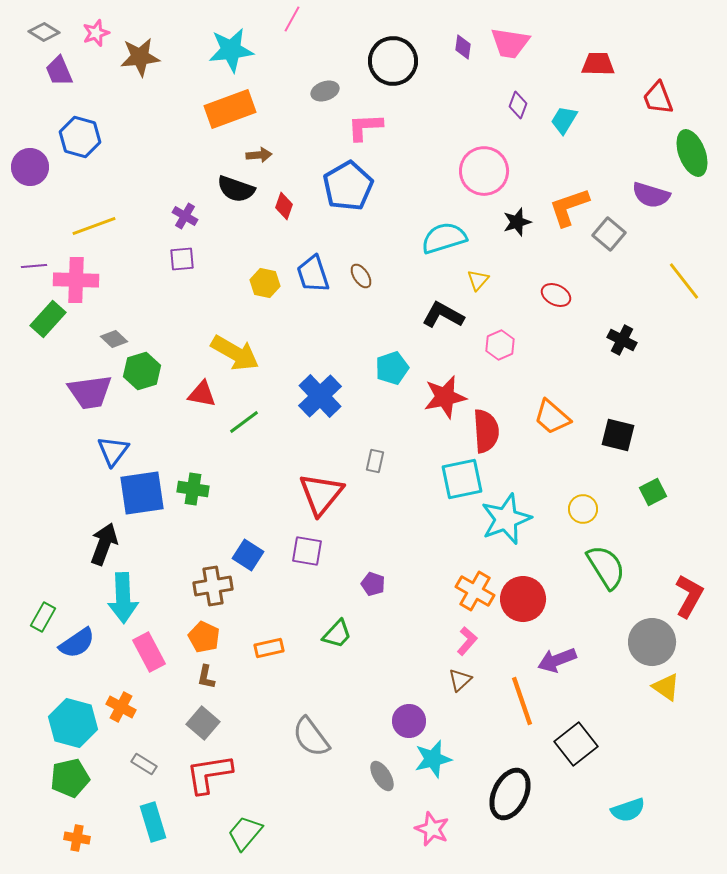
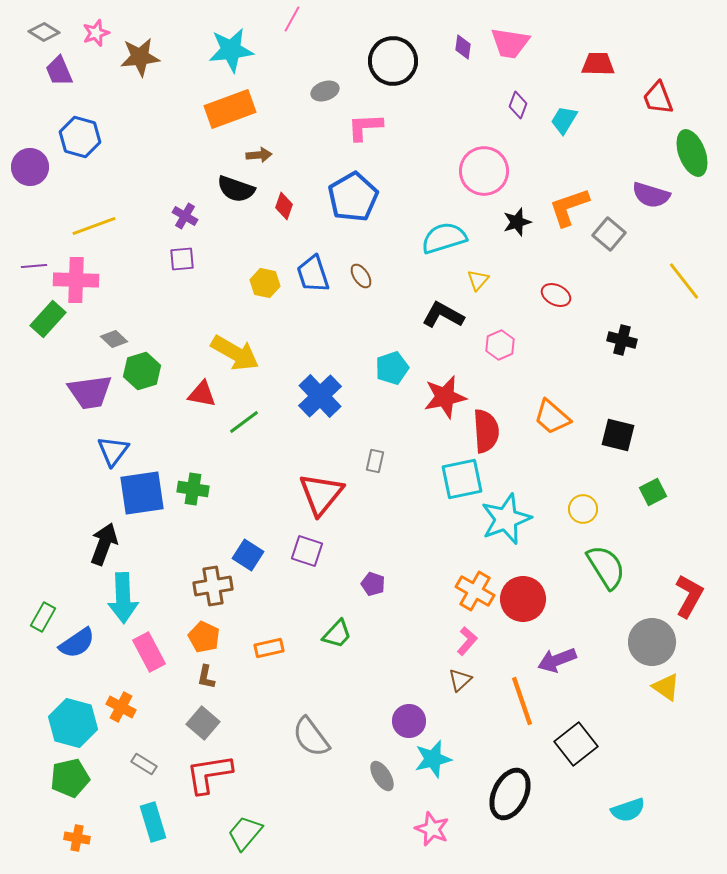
blue pentagon at (348, 186): moved 5 px right, 11 px down
black cross at (622, 340): rotated 12 degrees counterclockwise
purple square at (307, 551): rotated 8 degrees clockwise
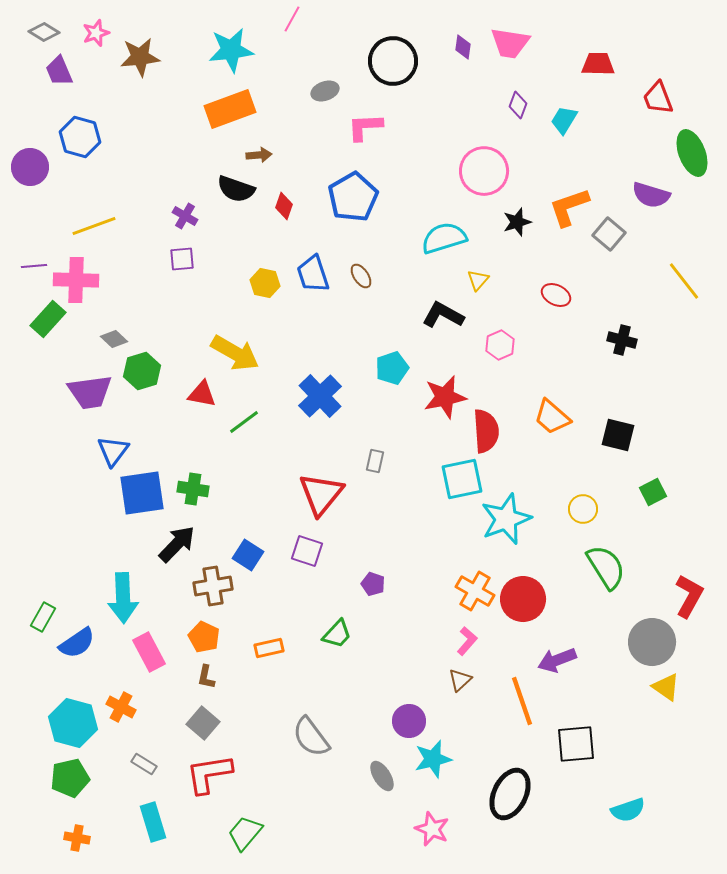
black arrow at (104, 544): moved 73 px right; rotated 24 degrees clockwise
black square at (576, 744): rotated 33 degrees clockwise
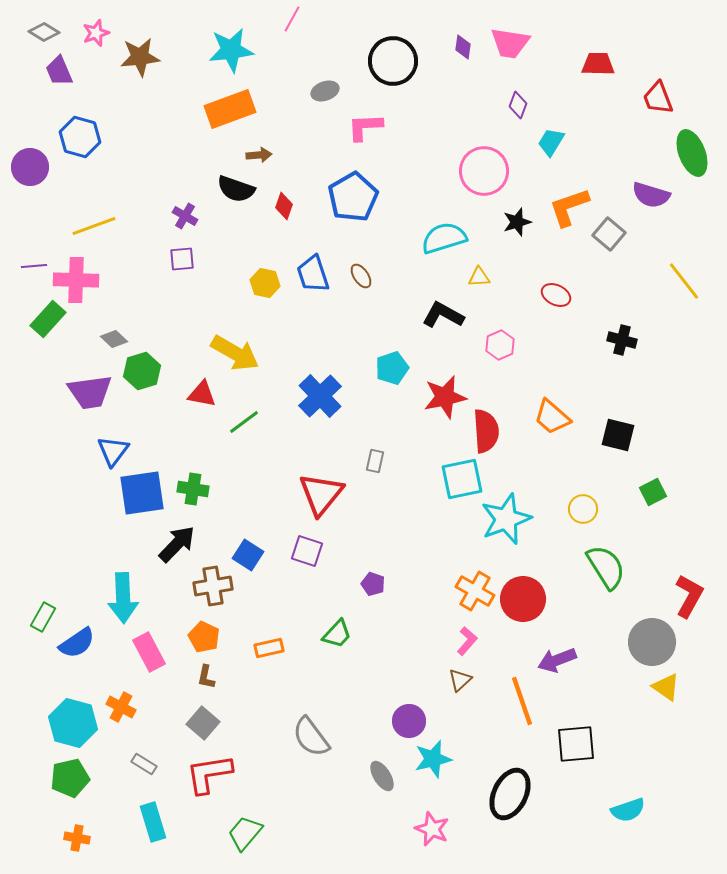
cyan trapezoid at (564, 120): moved 13 px left, 22 px down
yellow triangle at (478, 280): moved 1 px right, 3 px up; rotated 45 degrees clockwise
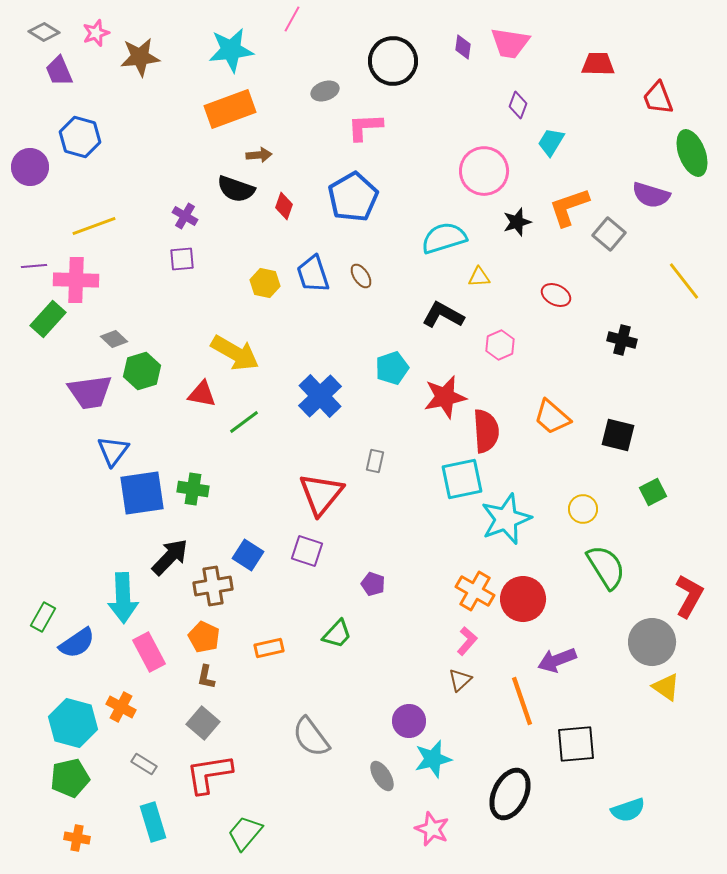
black arrow at (177, 544): moved 7 px left, 13 px down
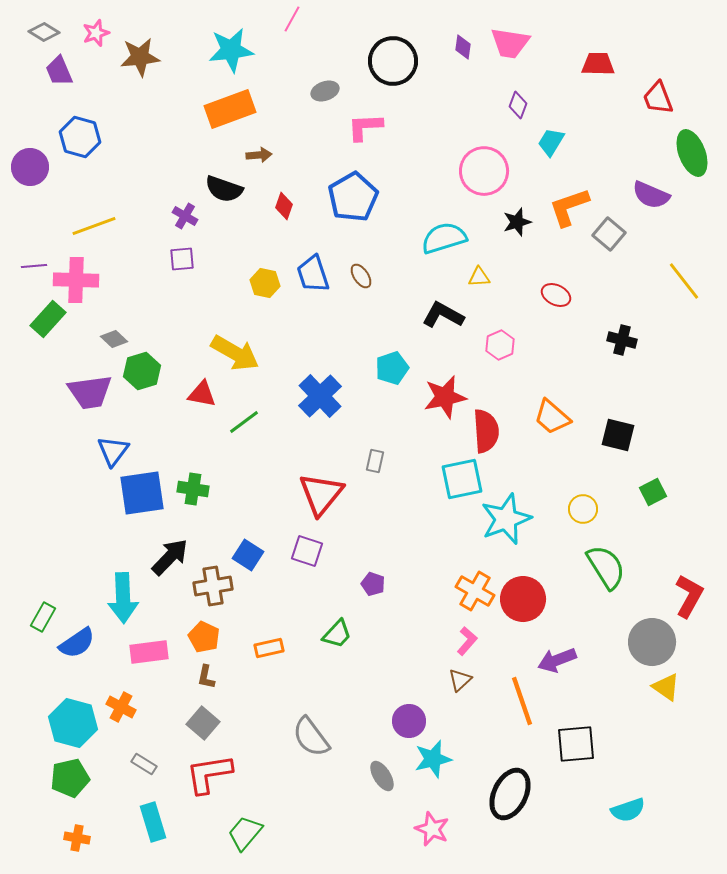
black semicircle at (236, 189): moved 12 px left
purple semicircle at (651, 195): rotated 6 degrees clockwise
pink rectangle at (149, 652): rotated 69 degrees counterclockwise
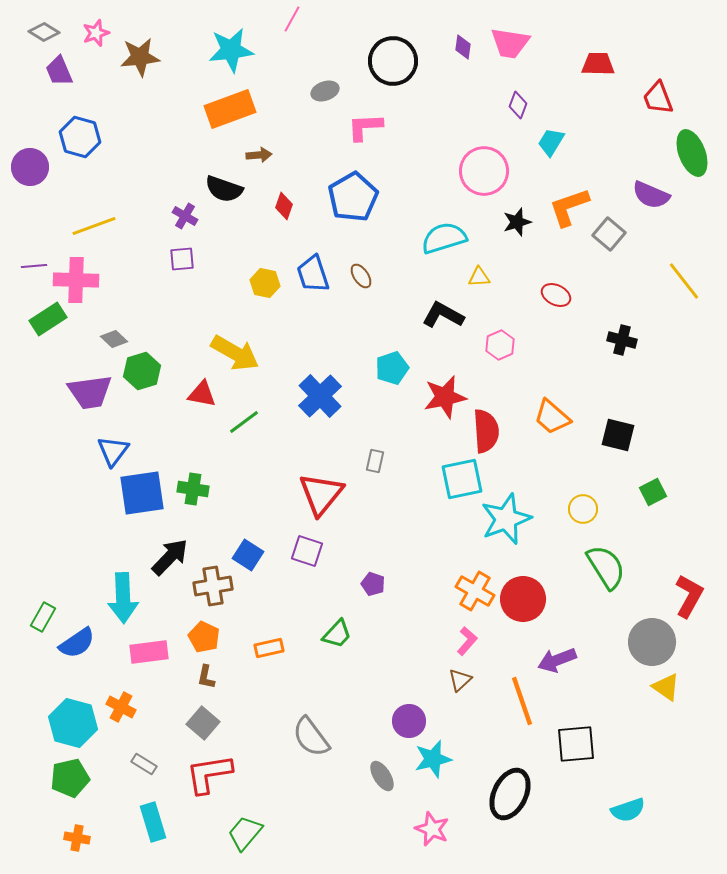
green rectangle at (48, 319): rotated 15 degrees clockwise
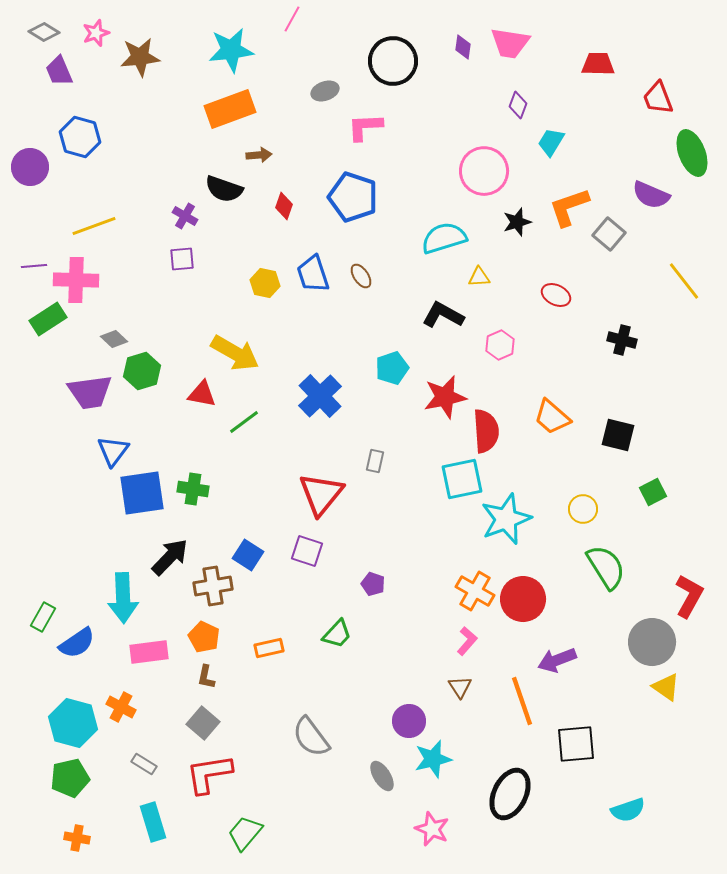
blue pentagon at (353, 197): rotated 24 degrees counterclockwise
brown triangle at (460, 680): moved 7 px down; rotated 20 degrees counterclockwise
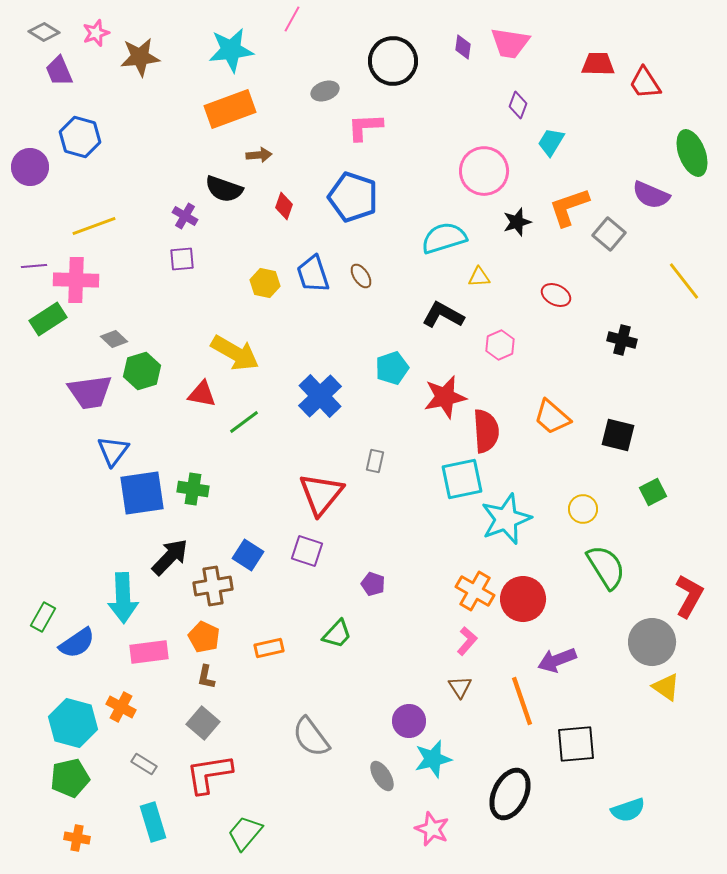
red trapezoid at (658, 98): moved 13 px left, 15 px up; rotated 12 degrees counterclockwise
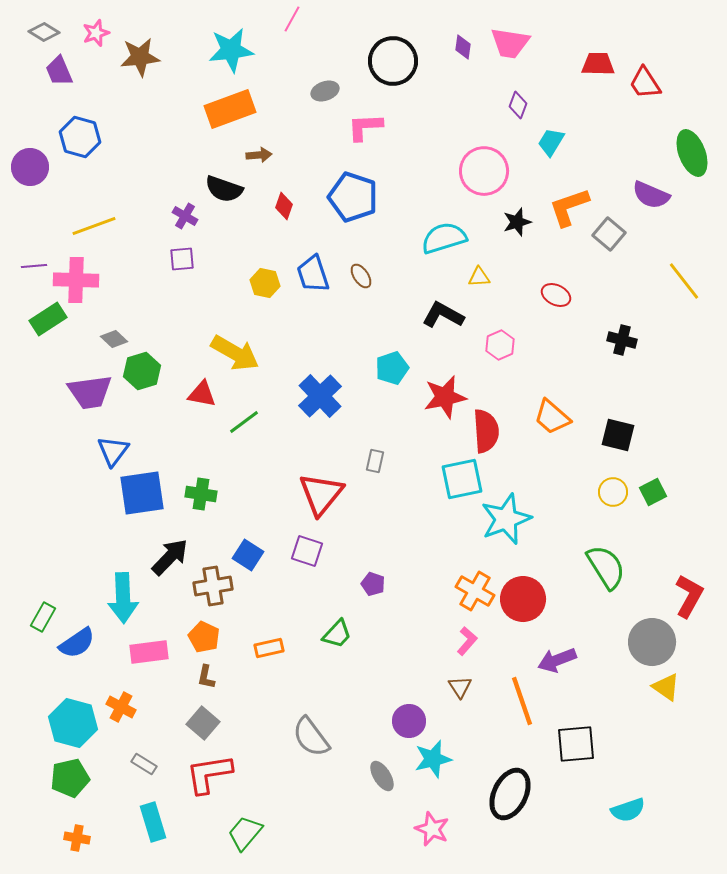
green cross at (193, 489): moved 8 px right, 5 px down
yellow circle at (583, 509): moved 30 px right, 17 px up
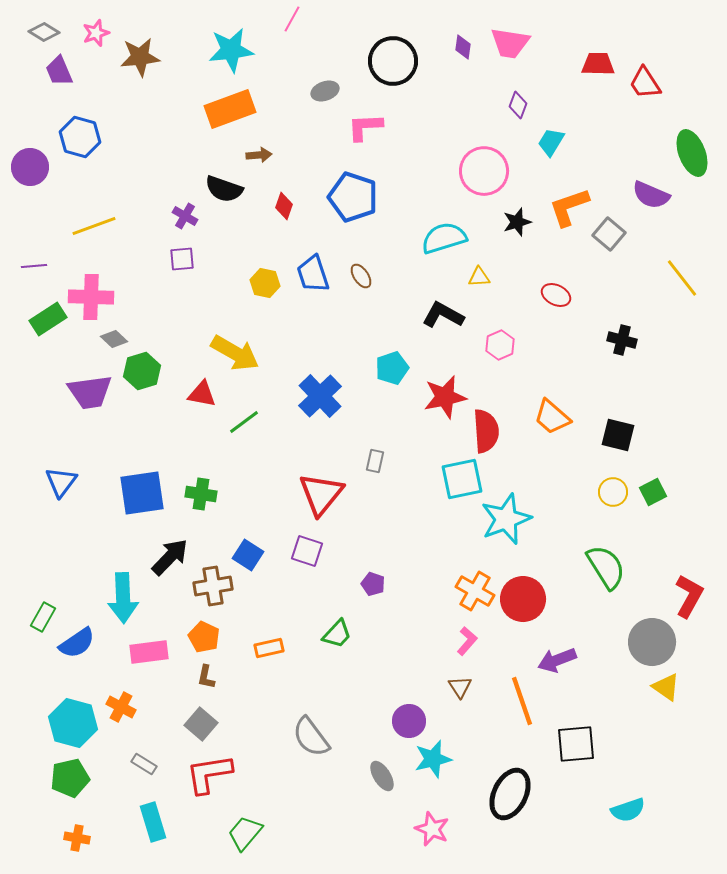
pink cross at (76, 280): moved 15 px right, 17 px down
yellow line at (684, 281): moved 2 px left, 3 px up
blue triangle at (113, 451): moved 52 px left, 31 px down
gray square at (203, 723): moved 2 px left, 1 px down
